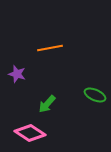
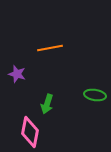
green ellipse: rotated 15 degrees counterclockwise
green arrow: rotated 24 degrees counterclockwise
pink diamond: moved 1 px up; rotated 68 degrees clockwise
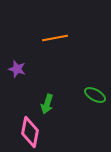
orange line: moved 5 px right, 10 px up
purple star: moved 5 px up
green ellipse: rotated 20 degrees clockwise
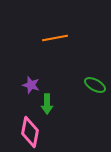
purple star: moved 14 px right, 16 px down
green ellipse: moved 10 px up
green arrow: rotated 18 degrees counterclockwise
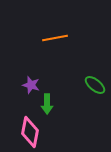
green ellipse: rotated 10 degrees clockwise
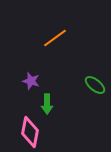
orange line: rotated 25 degrees counterclockwise
purple star: moved 4 px up
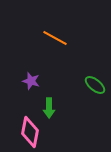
orange line: rotated 65 degrees clockwise
green arrow: moved 2 px right, 4 px down
